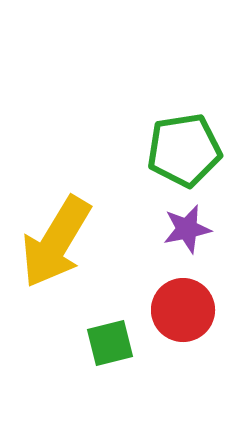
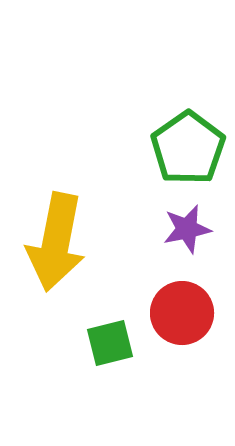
green pentagon: moved 4 px right, 2 px up; rotated 26 degrees counterclockwise
yellow arrow: rotated 20 degrees counterclockwise
red circle: moved 1 px left, 3 px down
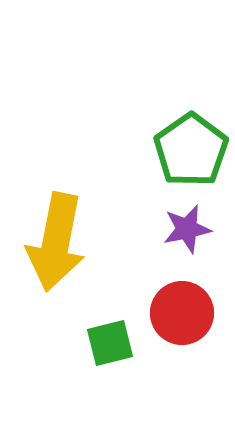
green pentagon: moved 3 px right, 2 px down
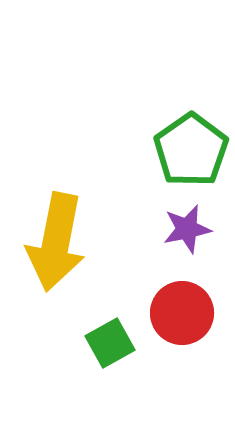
green square: rotated 15 degrees counterclockwise
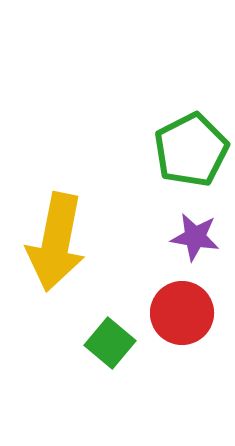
green pentagon: rotated 8 degrees clockwise
purple star: moved 8 px right, 8 px down; rotated 21 degrees clockwise
green square: rotated 21 degrees counterclockwise
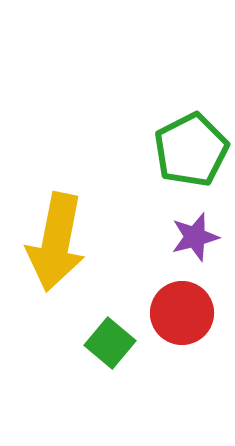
purple star: rotated 24 degrees counterclockwise
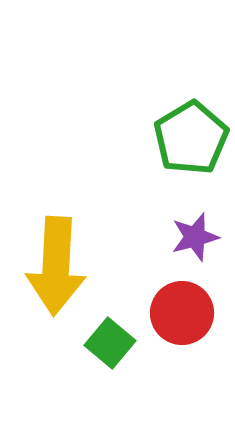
green pentagon: moved 12 px up; rotated 4 degrees counterclockwise
yellow arrow: moved 24 px down; rotated 8 degrees counterclockwise
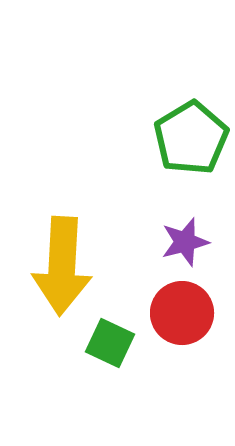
purple star: moved 10 px left, 5 px down
yellow arrow: moved 6 px right
green square: rotated 15 degrees counterclockwise
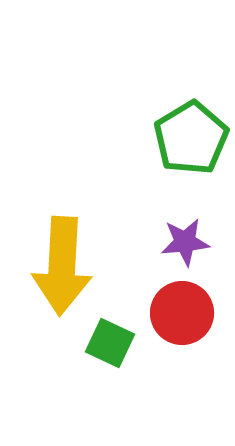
purple star: rotated 9 degrees clockwise
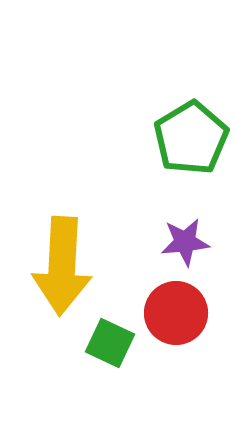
red circle: moved 6 px left
